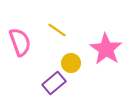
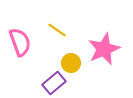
pink star: moved 2 px left; rotated 16 degrees clockwise
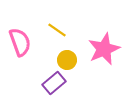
yellow circle: moved 4 px left, 3 px up
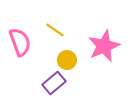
yellow line: moved 2 px left
pink star: moved 3 px up
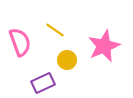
purple rectangle: moved 11 px left; rotated 15 degrees clockwise
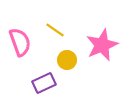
pink star: moved 2 px left, 1 px up
purple rectangle: moved 1 px right
